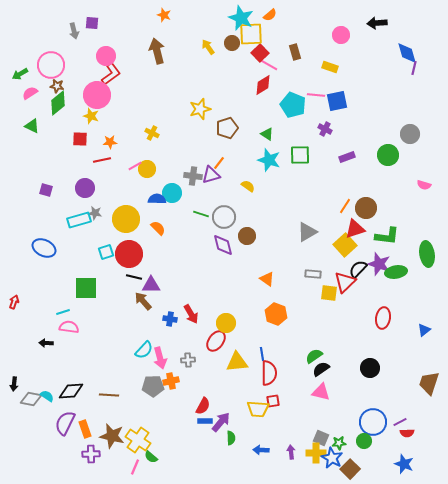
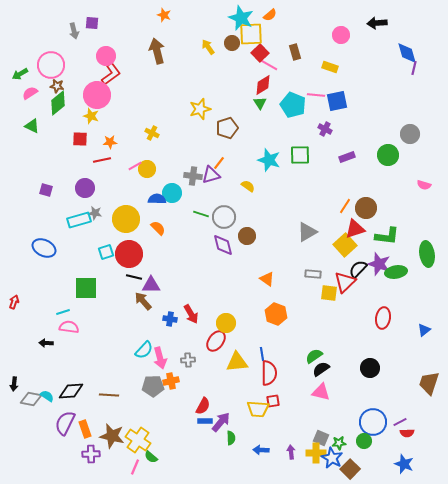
green triangle at (267, 134): moved 7 px left, 31 px up; rotated 24 degrees clockwise
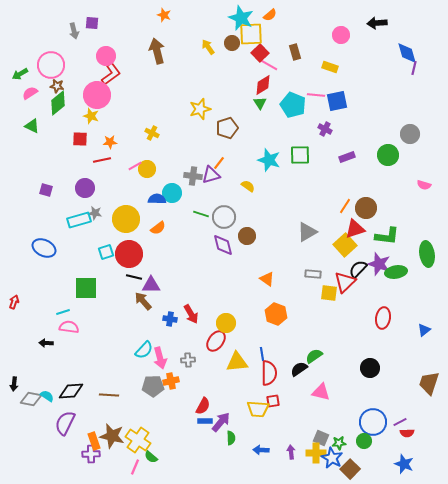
orange semicircle at (158, 228): rotated 98 degrees clockwise
black semicircle at (321, 369): moved 22 px left
orange rectangle at (85, 429): moved 9 px right, 12 px down
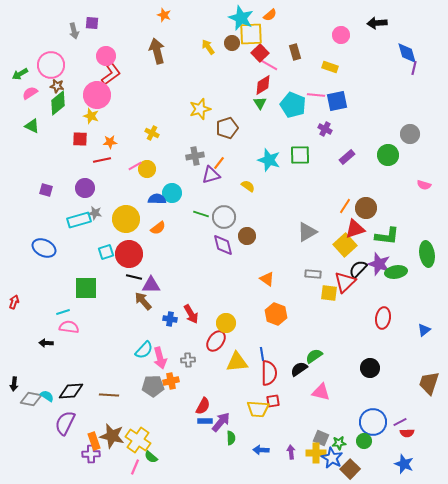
purple rectangle at (347, 157): rotated 21 degrees counterclockwise
gray cross at (193, 176): moved 2 px right, 20 px up; rotated 18 degrees counterclockwise
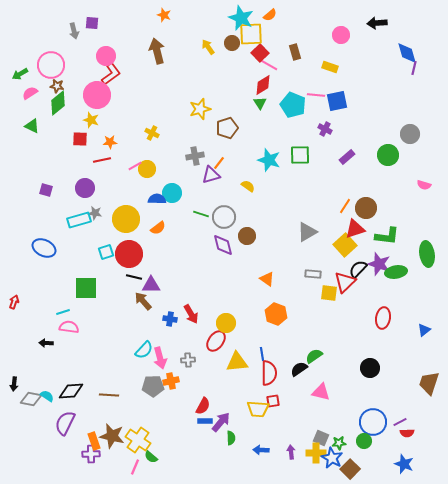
yellow star at (91, 116): moved 4 px down
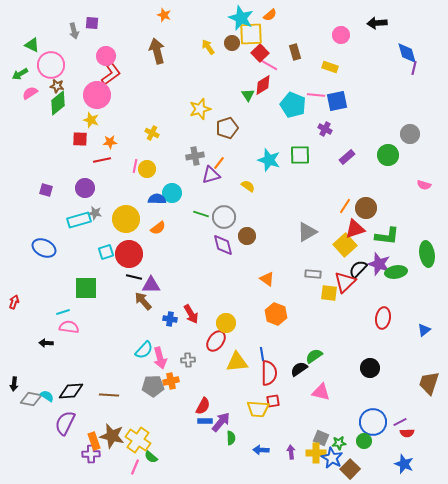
green triangle at (260, 103): moved 12 px left, 8 px up
green triangle at (32, 126): moved 81 px up
pink line at (135, 166): rotated 48 degrees counterclockwise
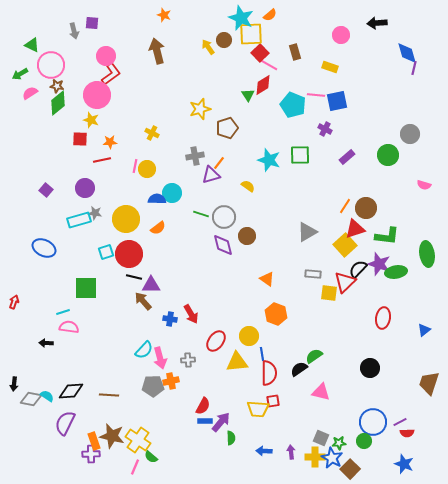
brown circle at (232, 43): moved 8 px left, 3 px up
purple square at (46, 190): rotated 24 degrees clockwise
yellow circle at (226, 323): moved 23 px right, 13 px down
blue arrow at (261, 450): moved 3 px right, 1 px down
yellow cross at (316, 453): moved 1 px left, 4 px down
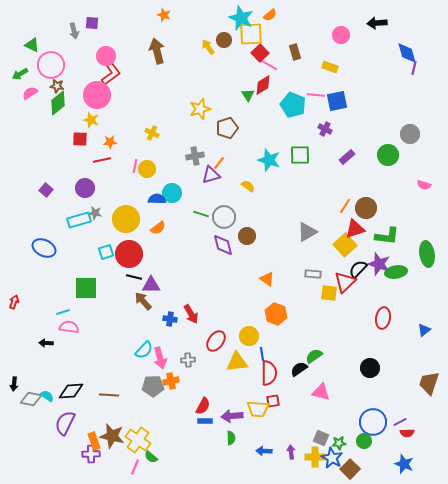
purple arrow at (221, 422): moved 11 px right, 6 px up; rotated 135 degrees counterclockwise
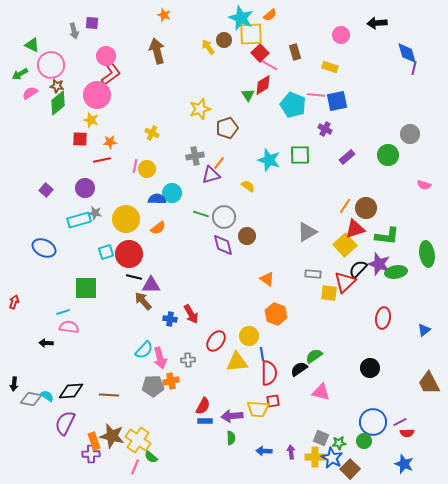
brown trapezoid at (429, 383): rotated 45 degrees counterclockwise
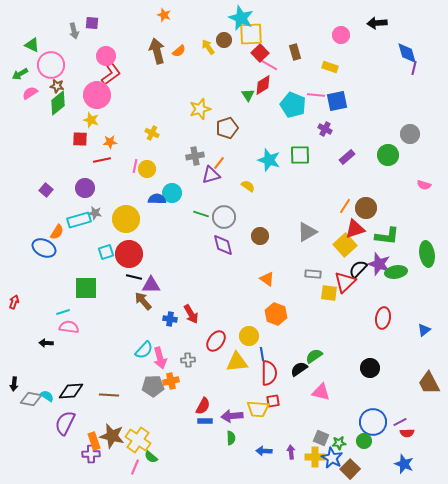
orange semicircle at (270, 15): moved 91 px left, 36 px down
orange semicircle at (158, 228): moved 101 px left, 4 px down; rotated 21 degrees counterclockwise
brown circle at (247, 236): moved 13 px right
